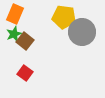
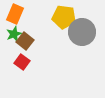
red square: moved 3 px left, 11 px up
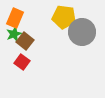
orange rectangle: moved 4 px down
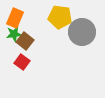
yellow pentagon: moved 4 px left
green star: rotated 14 degrees clockwise
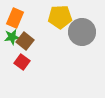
yellow pentagon: rotated 10 degrees counterclockwise
green star: moved 2 px left, 3 px down
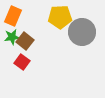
orange rectangle: moved 2 px left, 2 px up
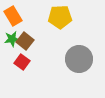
orange rectangle: rotated 54 degrees counterclockwise
gray circle: moved 3 px left, 27 px down
green star: moved 2 px down
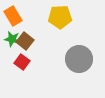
green star: rotated 21 degrees clockwise
